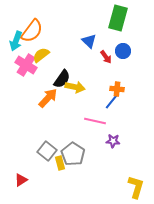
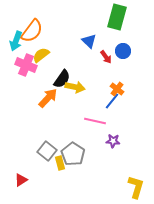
green rectangle: moved 1 px left, 1 px up
pink cross: rotated 10 degrees counterclockwise
orange cross: rotated 32 degrees clockwise
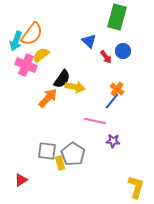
orange semicircle: moved 3 px down
gray square: rotated 30 degrees counterclockwise
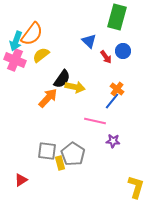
pink cross: moved 11 px left, 5 px up
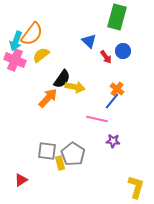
pink line: moved 2 px right, 2 px up
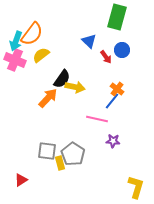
blue circle: moved 1 px left, 1 px up
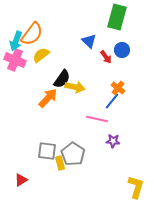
orange cross: moved 1 px right, 1 px up
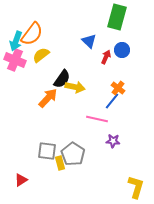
red arrow: rotated 120 degrees counterclockwise
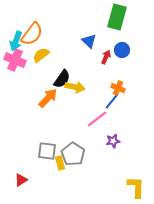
orange cross: rotated 16 degrees counterclockwise
pink line: rotated 50 degrees counterclockwise
purple star: rotated 16 degrees counterclockwise
yellow L-shape: rotated 15 degrees counterclockwise
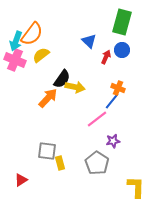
green rectangle: moved 5 px right, 5 px down
gray pentagon: moved 24 px right, 9 px down
